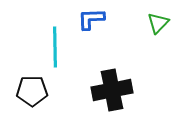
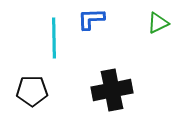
green triangle: rotated 20 degrees clockwise
cyan line: moved 1 px left, 9 px up
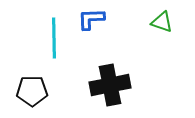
green triangle: moved 4 px right, 1 px up; rotated 45 degrees clockwise
black cross: moved 2 px left, 5 px up
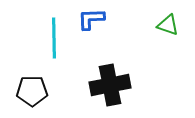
green triangle: moved 6 px right, 3 px down
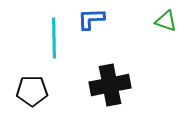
green triangle: moved 2 px left, 4 px up
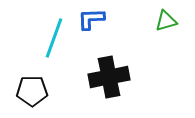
green triangle: rotated 35 degrees counterclockwise
cyan line: rotated 21 degrees clockwise
black cross: moved 1 px left, 8 px up
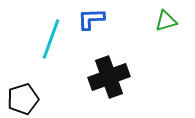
cyan line: moved 3 px left, 1 px down
black cross: rotated 9 degrees counterclockwise
black pentagon: moved 9 px left, 8 px down; rotated 16 degrees counterclockwise
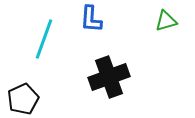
blue L-shape: rotated 84 degrees counterclockwise
cyan line: moved 7 px left
black pentagon: rotated 8 degrees counterclockwise
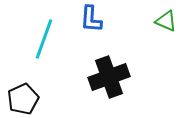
green triangle: rotated 40 degrees clockwise
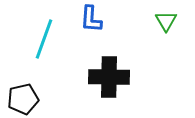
green triangle: rotated 35 degrees clockwise
black cross: rotated 21 degrees clockwise
black pentagon: rotated 12 degrees clockwise
